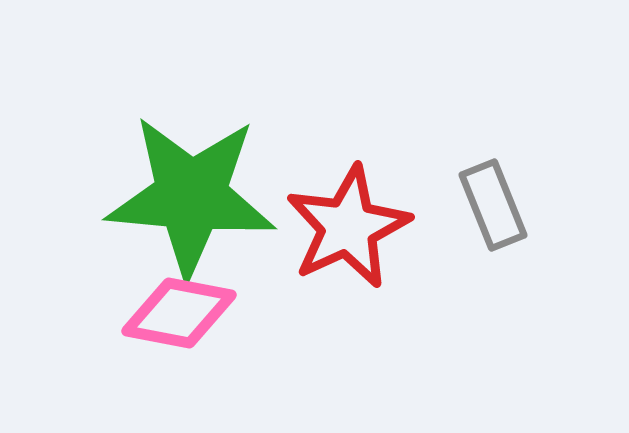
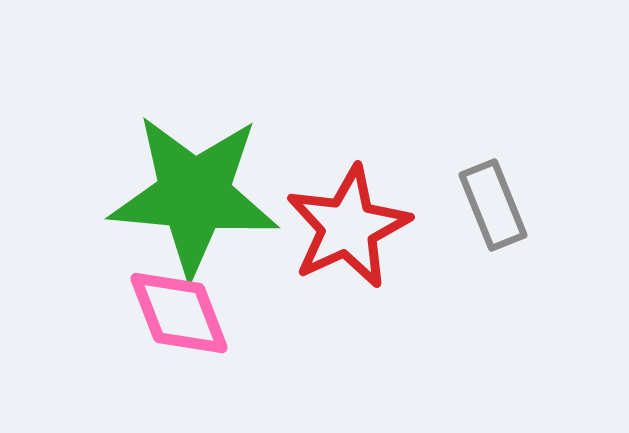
green star: moved 3 px right, 1 px up
pink diamond: rotated 58 degrees clockwise
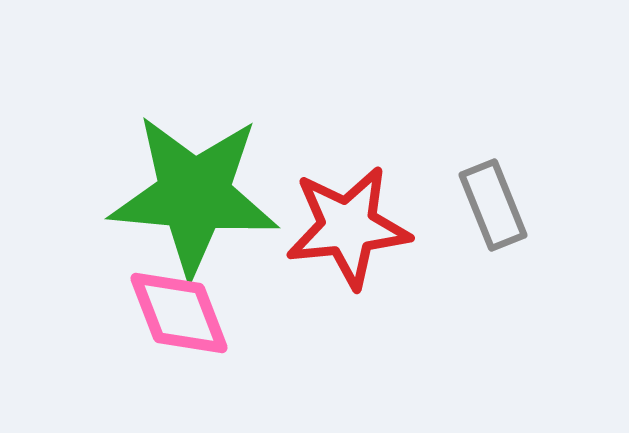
red star: rotated 19 degrees clockwise
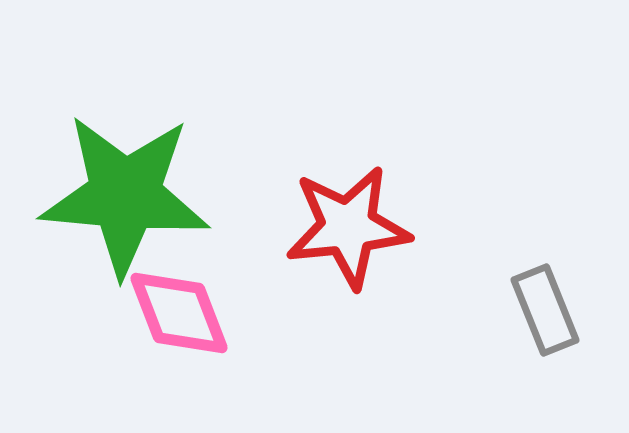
green star: moved 69 px left
gray rectangle: moved 52 px right, 105 px down
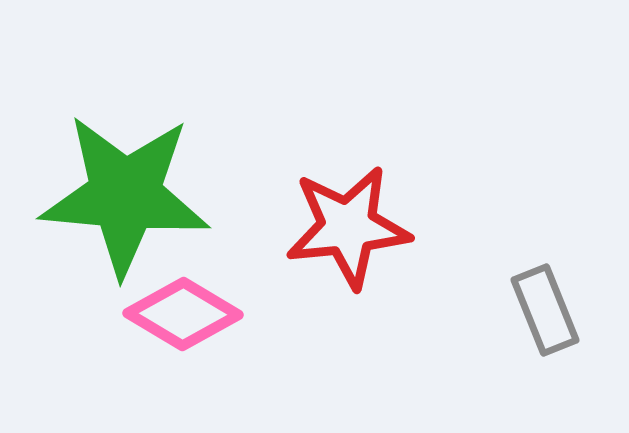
pink diamond: moved 4 px right, 1 px down; rotated 38 degrees counterclockwise
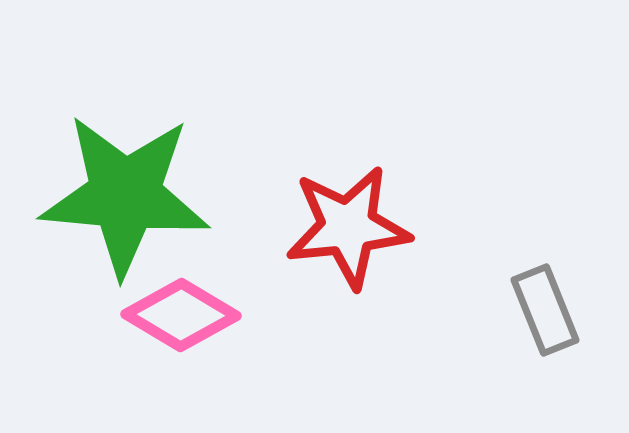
pink diamond: moved 2 px left, 1 px down
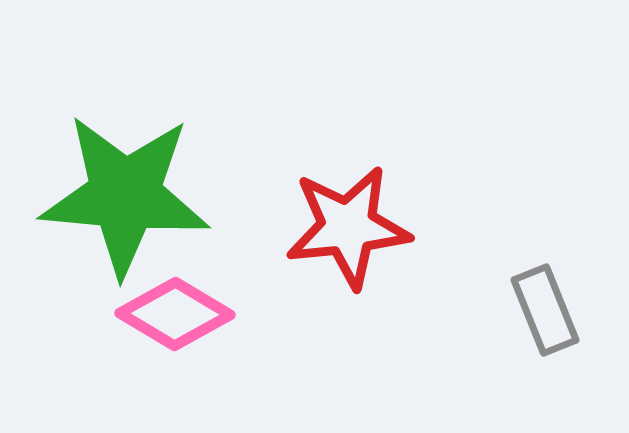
pink diamond: moved 6 px left, 1 px up
